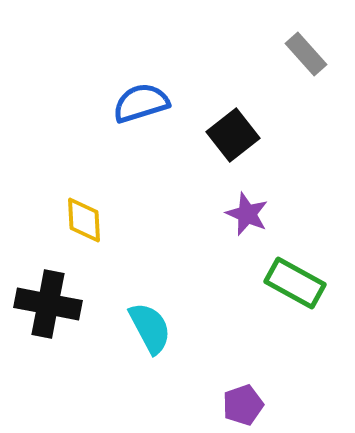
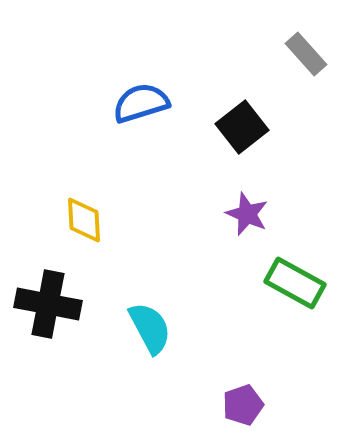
black square: moved 9 px right, 8 px up
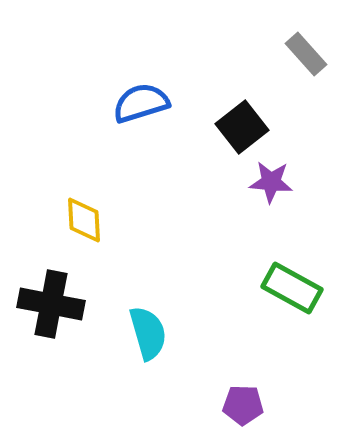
purple star: moved 24 px right, 32 px up; rotated 18 degrees counterclockwise
green rectangle: moved 3 px left, 5 px down
black cross: moved 3 px right
cyan semicircle: moved 2 px left, 5 px down; rotated 12 degrees clockwise
purple pentagon: rotated 21 degrees clockwise
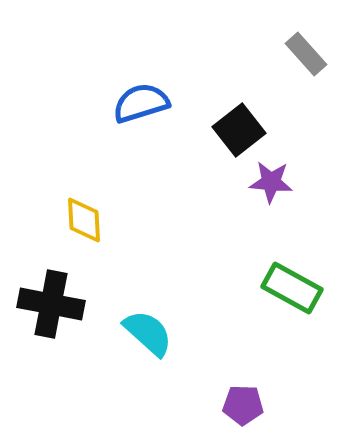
black square: moved 3 px left, 3 px down
cyan semicircle: rotated 32 degrees counterclockwise
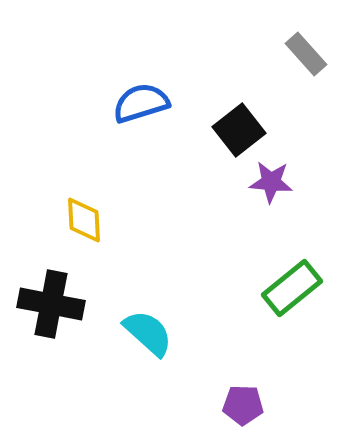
green rectangle: rotated 68 degrees counterclockwise
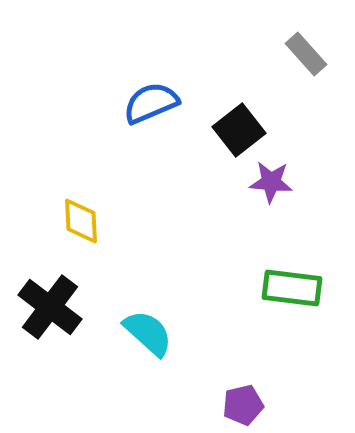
blue semicircle: moved 10 px right; rotated 6 degrees counterclockwise
yellow diamond: moved 3 px left, 1 px down
green rectangle: rotated 46 degrees clockwise
black cross: moved 1 px left, 3 px down; rotated 26 degrees clockwise
purple pentagon: rotated 15 degrees counterclockwise
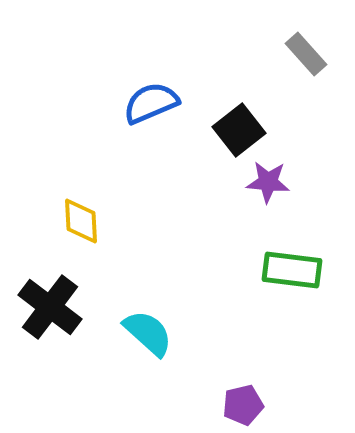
purple star: moved 3 px left
green rectangle: moved 18 px up
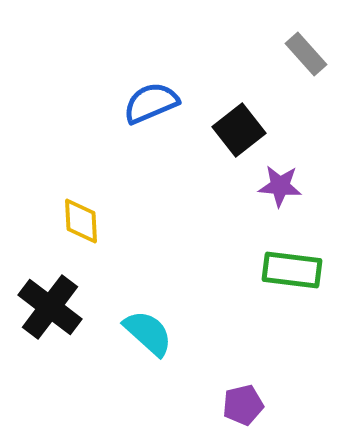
purple star: moved 12 px right, 4 px down
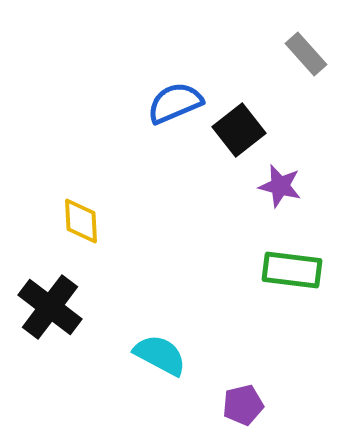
blue semicircle: moved 24 px right
purple star: rotated 9 degrees clockwise
cyan semicircle: moved 12 px right, 22 px down; rotated 14 degrees counterclockwise
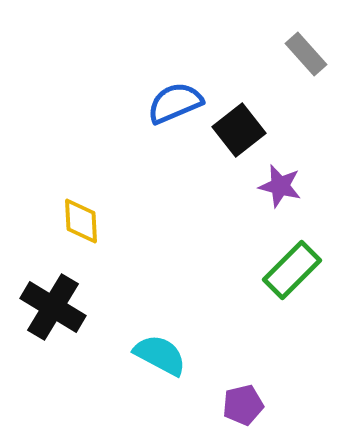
green rectangle: rotated 52 degrees counterclockwise
black cross: moved 3 px right; rotated 6 degrees counterclockwise
